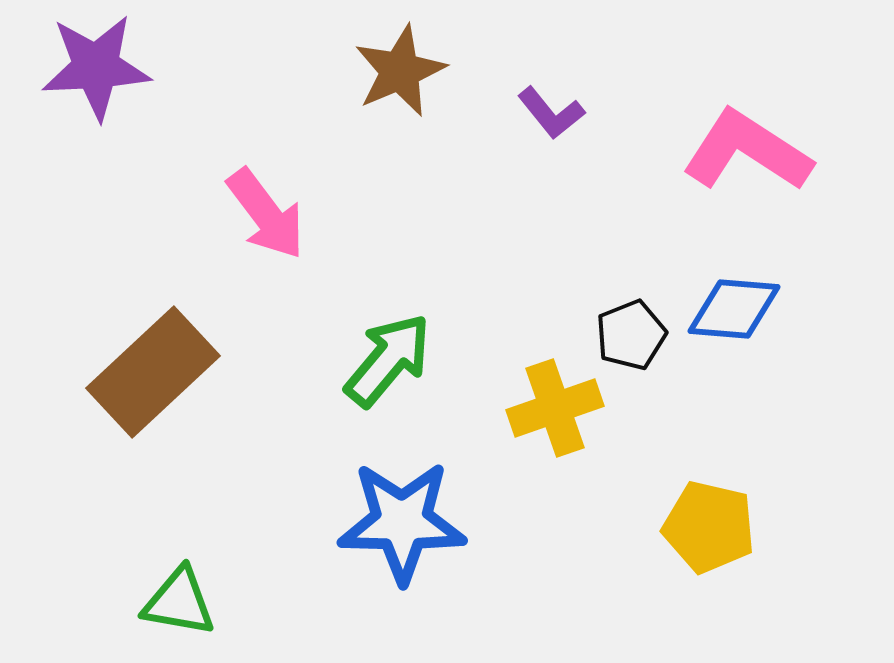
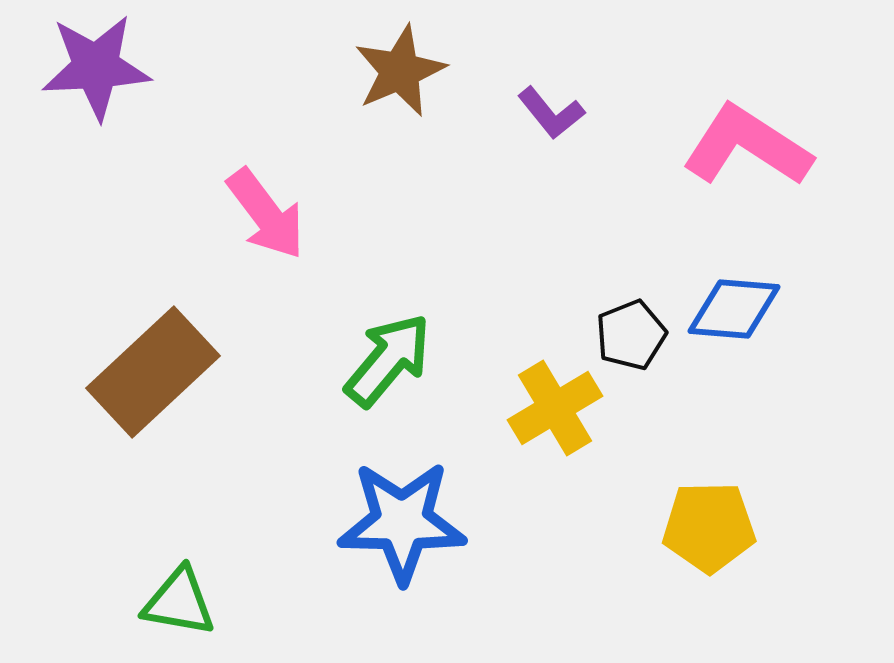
pink L-shape: moved 5 px up
yellow cross: rotated 12 degrees counterclockwise
yellow pentagon: rotated 14 degrees counterclockwise
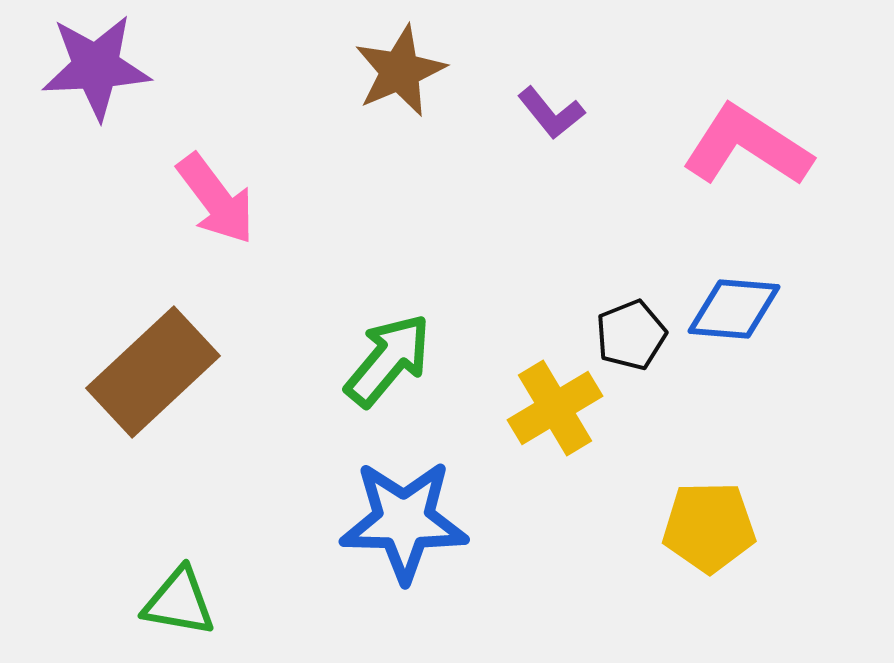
pink arrow: moved 50 px left, 15 px up
blue star: moved 2 px right, 1 px up
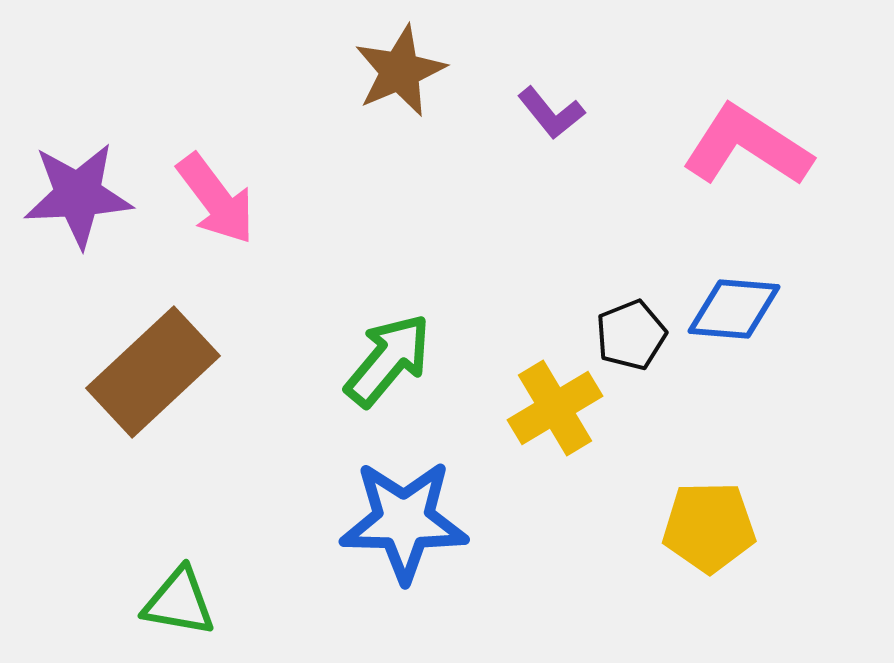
purple star: moved 18 px left, 128 px down
